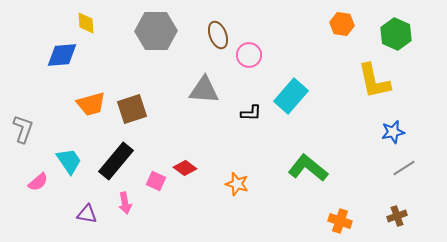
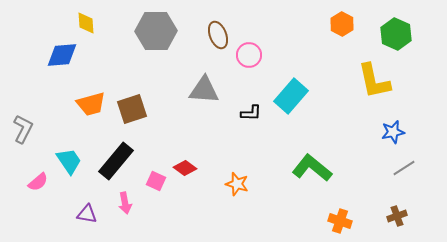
orange hexagon: rotated 20 degrees clockwise
gray L-shape: rotated 8 degrees clockwise
green L-shape: moved 4 px right
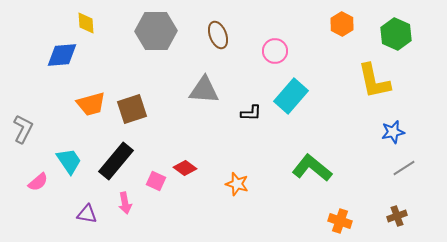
pink circle: moved 26 px right, 4 px up
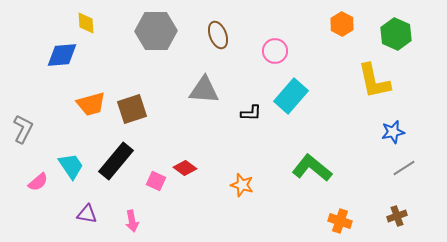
cyan trapezoid: moved 2 px right, 5 px down
orange star: moved 5 px right, 1 px down
pink arrow: moved 7 px right, 18 px down
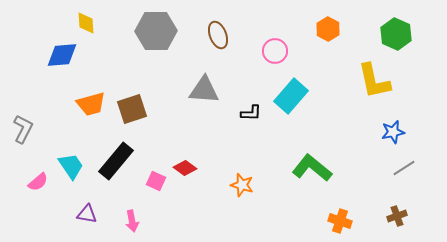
orange hexagon: moved 14 px left, 5 px down
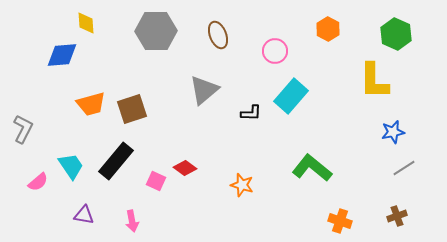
yellow L-shape: rotated 12 degrees clockwise
gray triangle: rotated 44 degrees counterclockwise
purple triangle: moved 3 px left, 1 px down
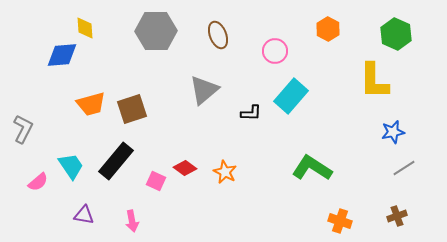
yellow diamond: moved 1 px left, 5 px down
green L-shape: rotated 6 degrees counterclockwise
orange star: moved 17 px left, 13 px up; rotated 10 degrees clockwise
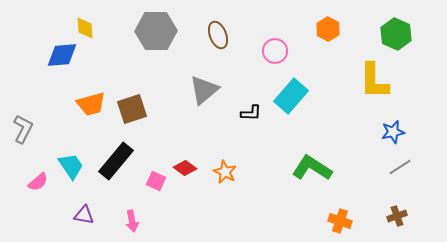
gray line: moved 4 px left, 1 px up
